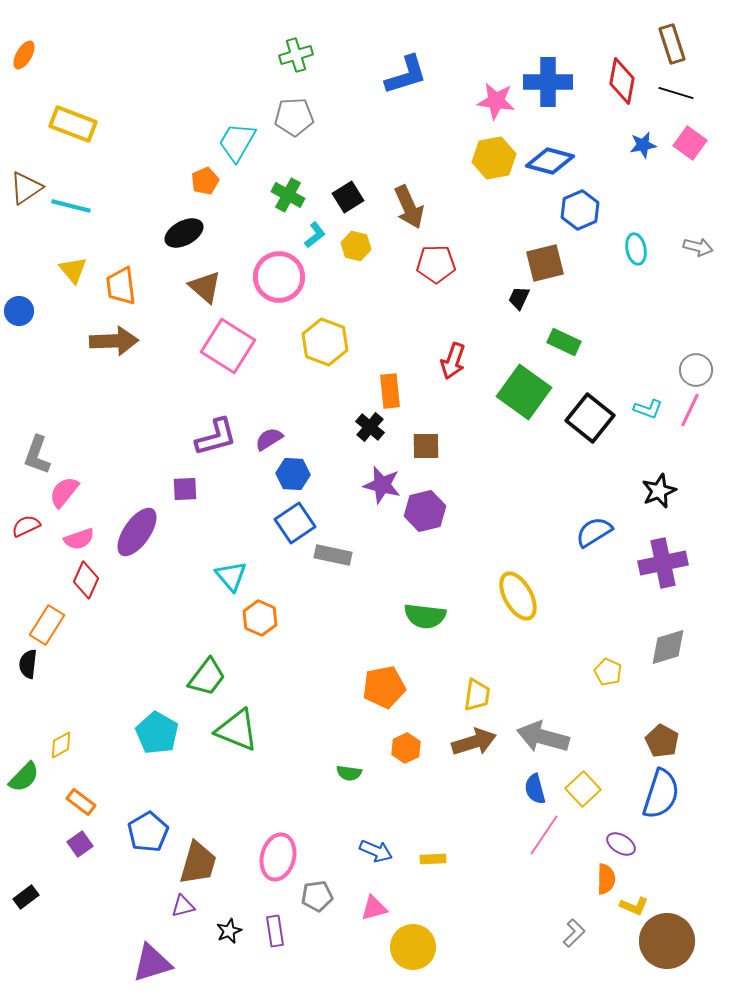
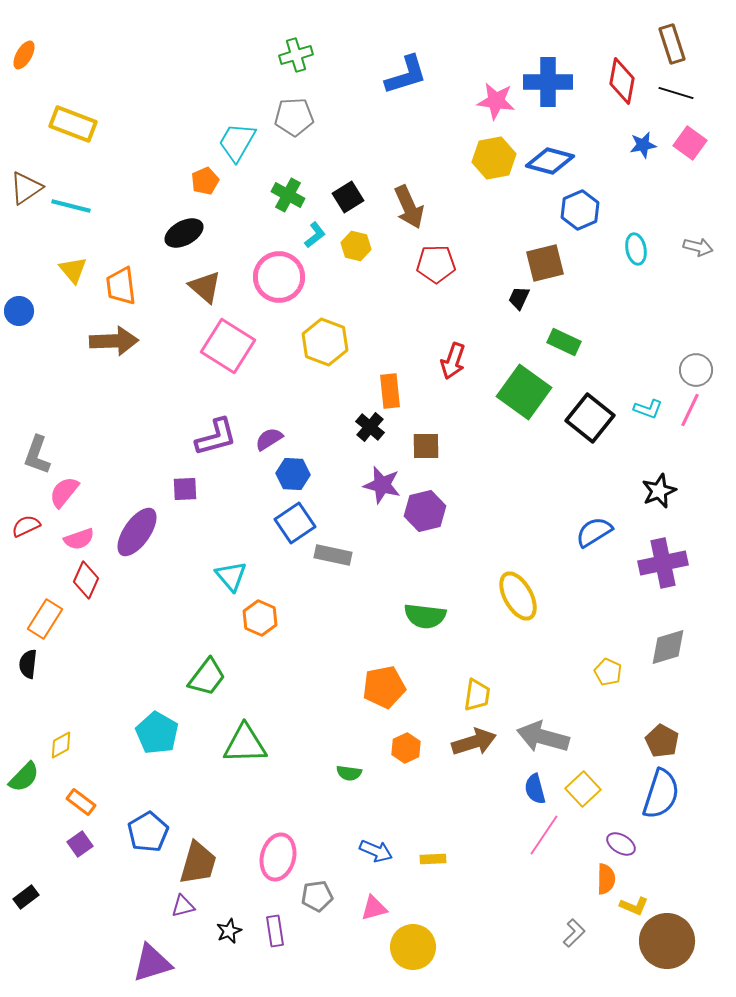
orange rectangle at (47, 625): moved 2 px left, 6 px up
green triangle at (237, 730): moved 8 px right, 14 px down; rotated 24 degrees counterclockwise
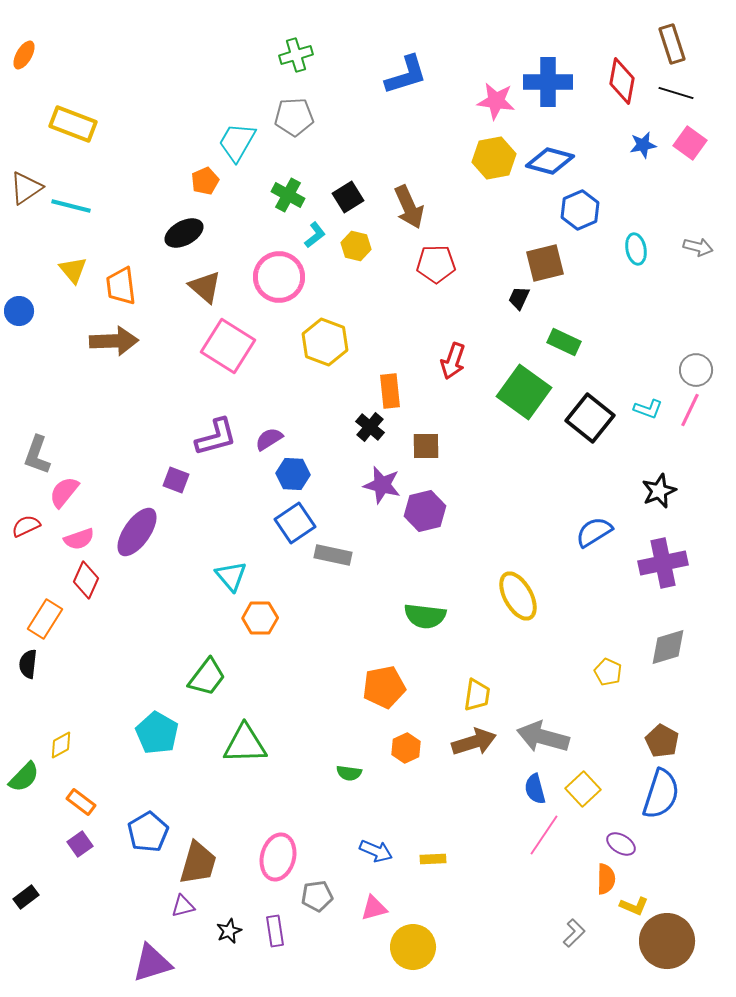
purple square at (185, 489): moved 9 px left, 9 px up; rotated 24 degrees clockwise
orange hexagon at (260, 618): rotated 24 degrees counterclockwise
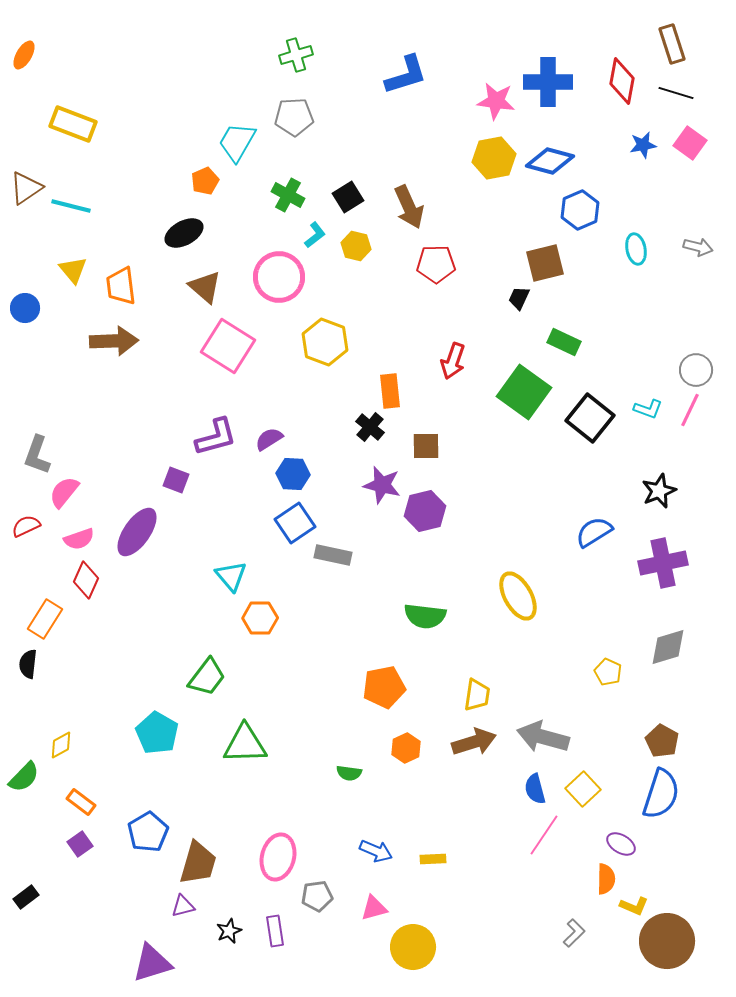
blue circle at (19, 311): moved 6 px right, 3 px up
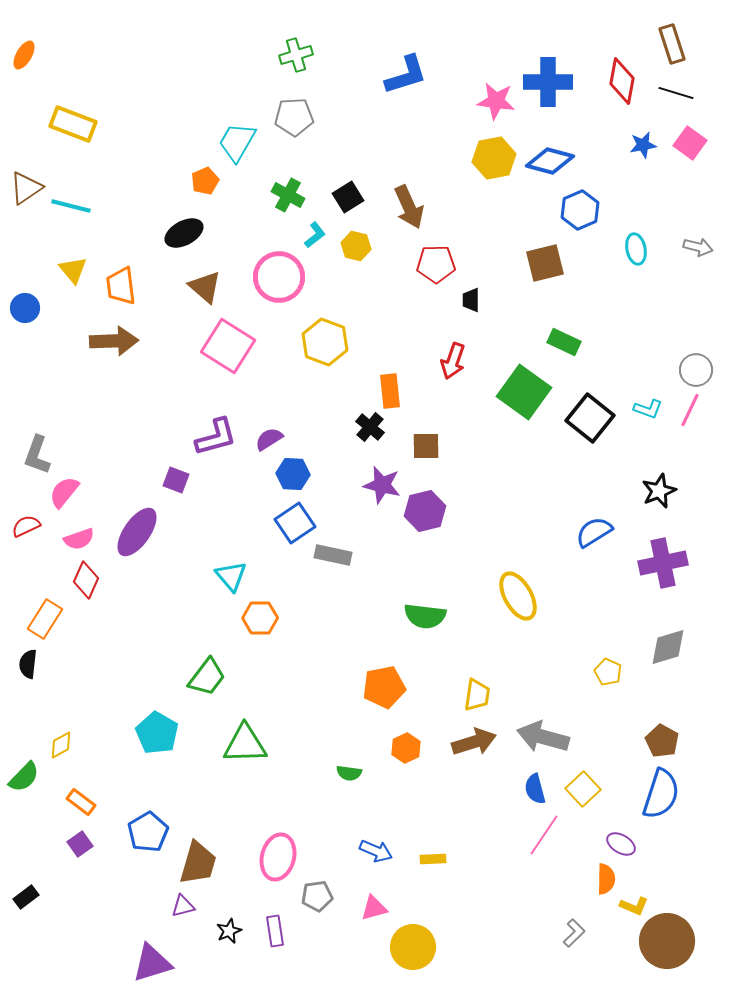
black trapezoid at (519, 298): moved 48 px left, 2 px down; rotated 25 degrees counterclockwise
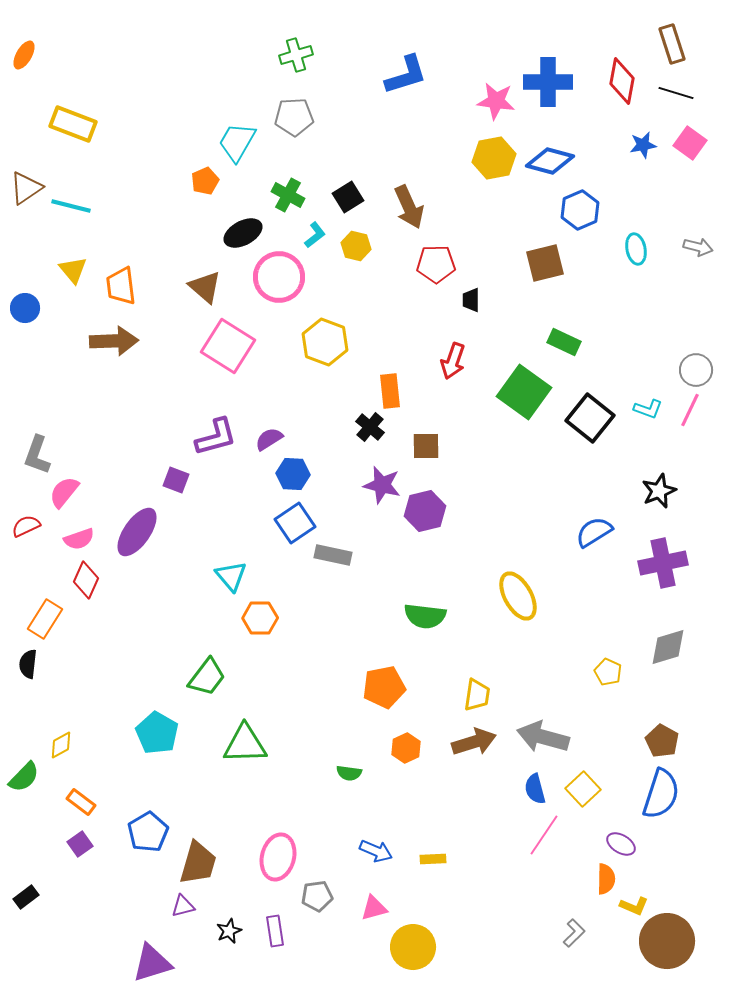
black ellipse at (184, 233): moved 59 px right
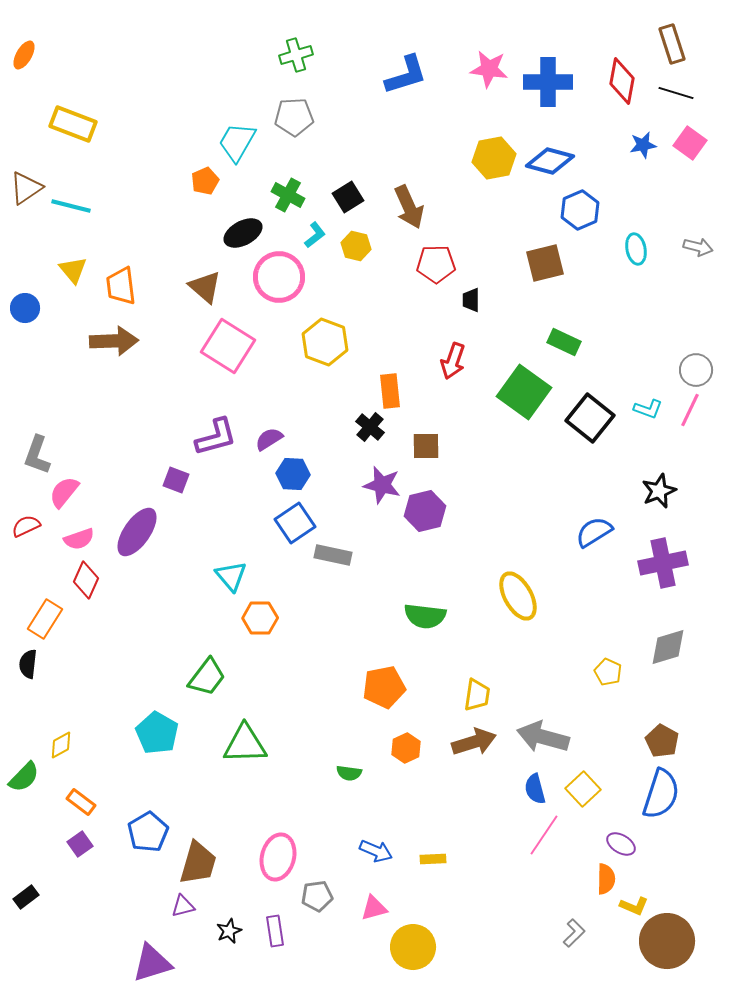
pink star at (496, 101): moved 7 px left, 32 px up
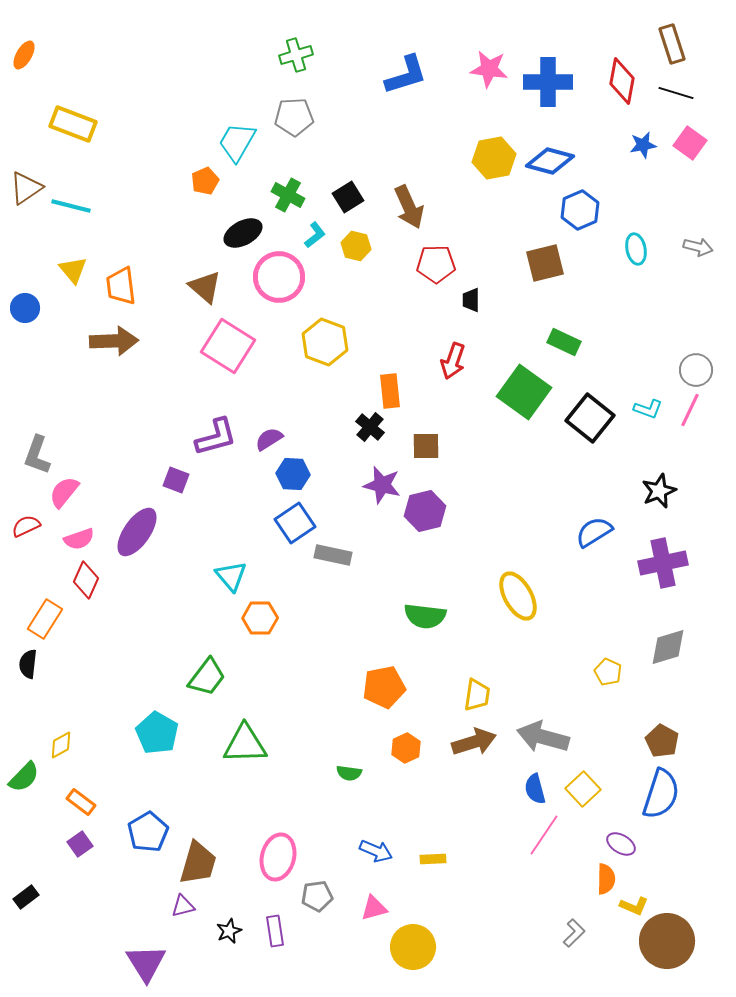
purple triangle at (152, 963): moved 6 px left; rotated 45 degrees counterclockwise
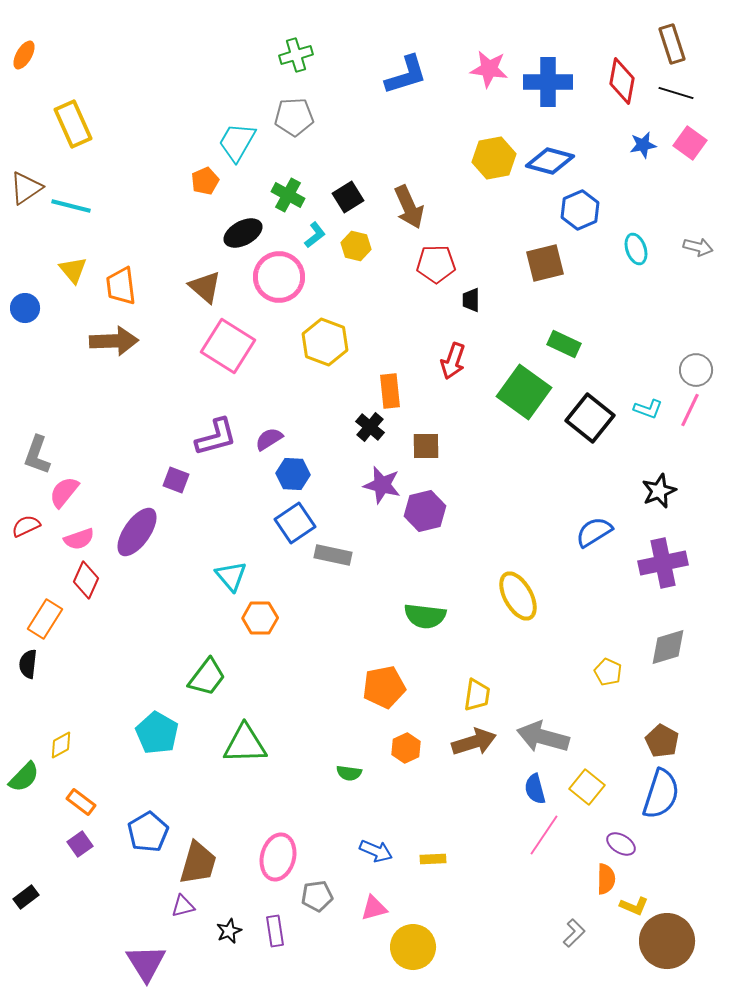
yellow rectangle at (73, 124): rotated 45 degrees clockwise
cyan ellipse at (636, 249): rotated 8 degrees counterclockwise
green rectangle at (564, 342): moved 2 px down
yellow square at (583, 789): moved 4 px right, 2 px up; rotated 8 degrees counterclockwise
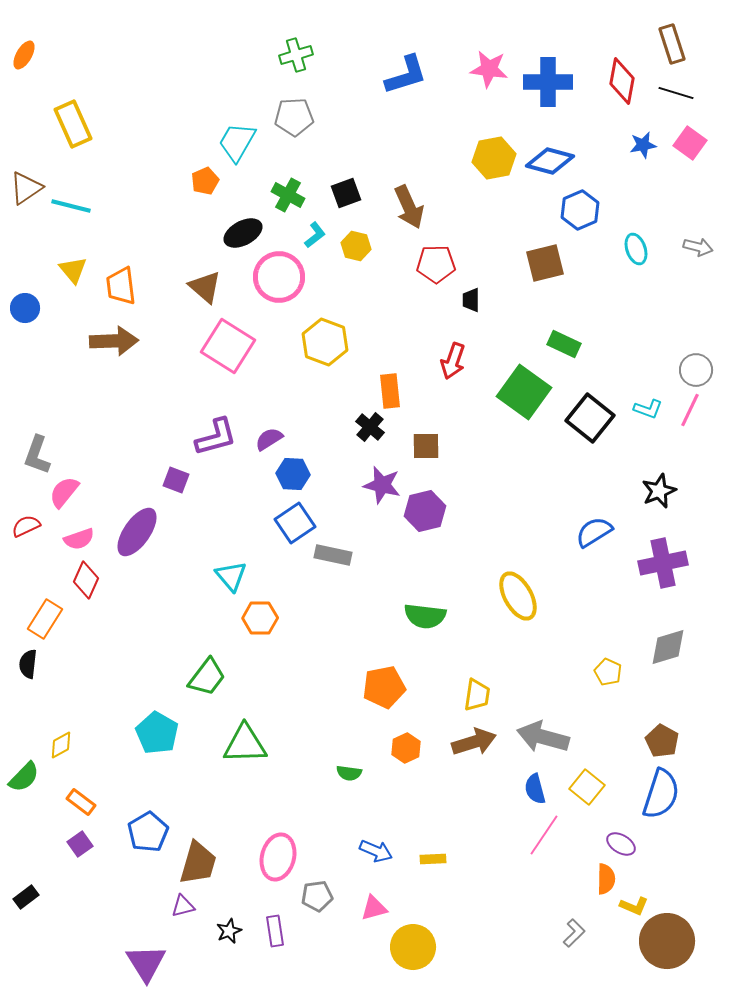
black square at (348, 197): moved 2 px left, 4 px up; rotated 12 degrees clockwise
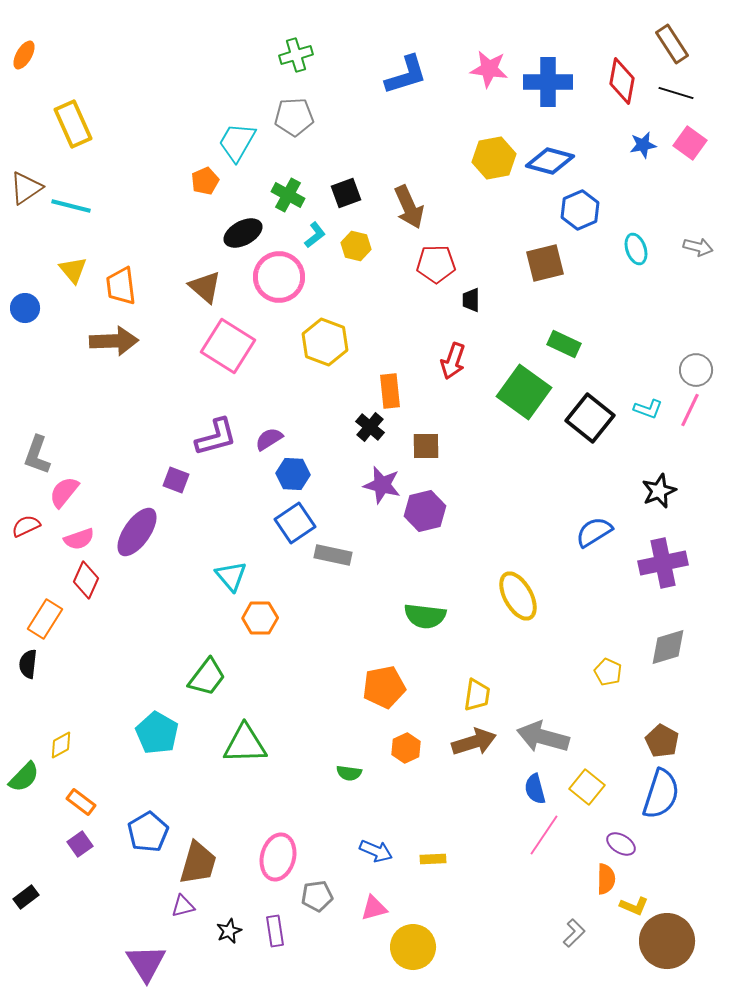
brown rectangle at (672, 44): rotated 15 degrees counterclockwise
